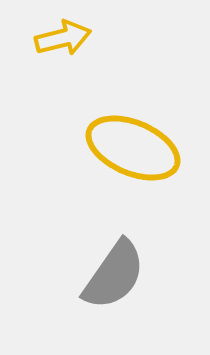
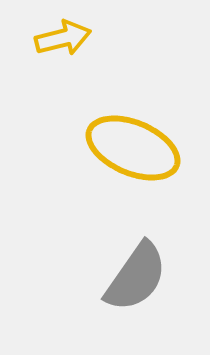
gray semicircle: moved 22 px right, 2 px down
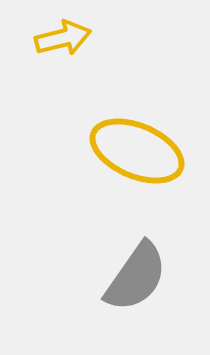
yellow ellipse: moved 4 px right, 3 px down
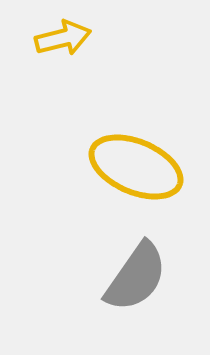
yellow ellipse: moved 1 px left, 16 px down
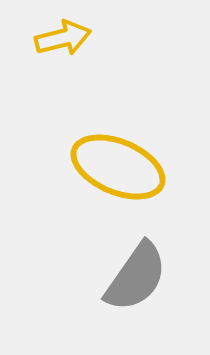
yellow ellipse: moved 18 px left
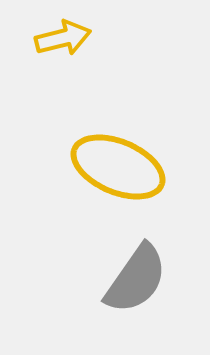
gray semicircle: moved 2 px down
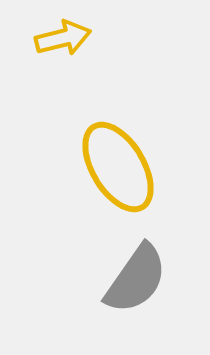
yellow ellipse: rotated 36 degrees clockwise
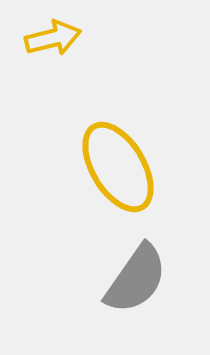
yellow arrow: moved 10 px left
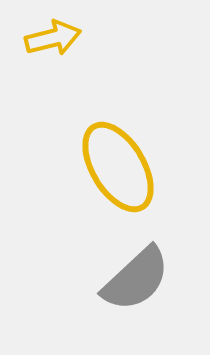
gray semicircle: rotated 12 degrees clockwise
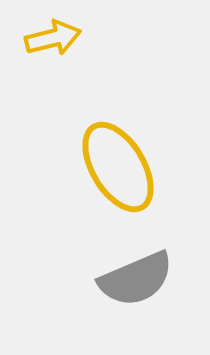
gray semicircle: rotated 20 degrees clockwise
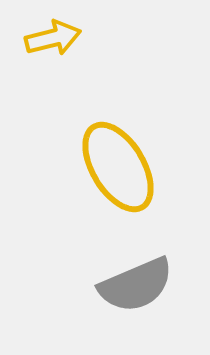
gray semicircle: moved 6 px down
